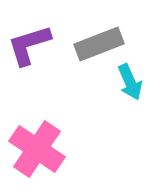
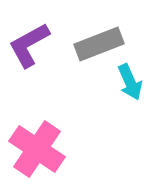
purple L-shape: rotated 12 degrees counterclockwise
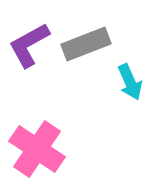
gray rectangle: moved 13 px left
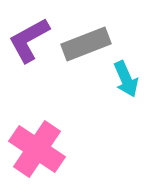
purple L-shape: moved 5 px up
cyan arrow: moved 4 px left, 3 px up
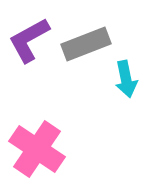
cyan arrow: rotated 12 degrees clockwise
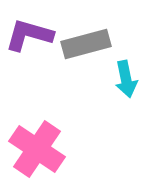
purple L-shape: moved 5 px up; rotated 45 degrees clockwise
gray rectangle: rotated 6 degrees clockwise
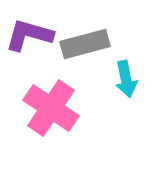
gray rectangle: moved 1 px left
pink cross: moved 14 px right, 41 px up
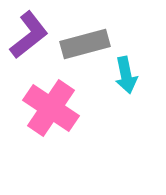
purple L-shape: rotated 126 degrees clockwise
cyan arrow: moved 4 px up
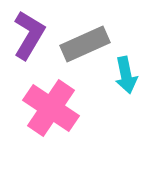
purple L-shape: rotated 21 degrees counterclockwise
gray rectangle: rotated 9 degrees counterclockwise
